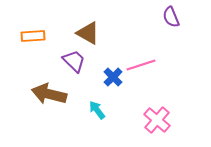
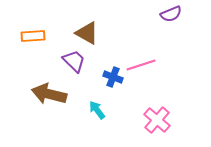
purple semicircle: moved 3 px up; rotated 90 degrees counterclockwise
brown triangle: moved 1 px left
blue cross: rotated 24 degrees counterclockwise
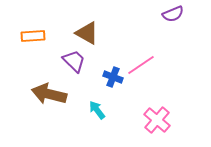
purple semicircle: moved 2 px right
pink line: rotated 16 degrees counterclockwise
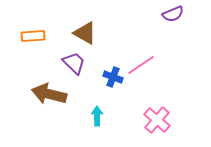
brown triangle: moved 2 px left
purple trapezoid: moved 2 px down
cyan arrow: moved 6 px down; rotated 36 degrees clockwise
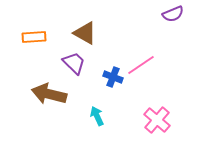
orange rectangle: moved 1 px right, 1 px down
cyan arrow: rotated 24 degrees counterclockwise
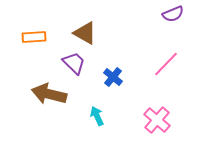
pink line: moved 25 px right, 1 px up; rotated 12 degrees counterclockwise
blue cross: rotated 18 degrees clockwise
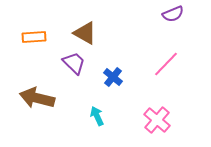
brown arrow: moved 12 px left, 4 px down
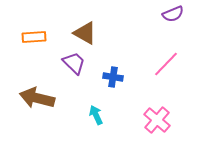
blue cross: rotated 30 degrees counterclockwise
cyan arrow: moved 1 px left, 1 px up
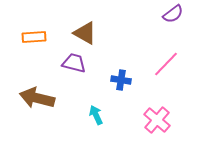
purple semicircle: rotated 15 degrees counterclockwise
purple trapezoid: rotated 30 degrees counterclockwise
blue cross: moved 8 px right, 3 px down
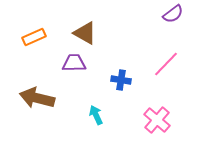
orange rectangle: rotated 20 degrees counterclockwise
purple trapezoid: rotated 15 degrees counterclockwise
